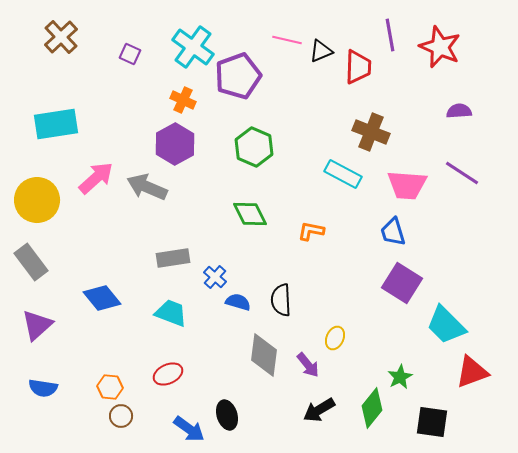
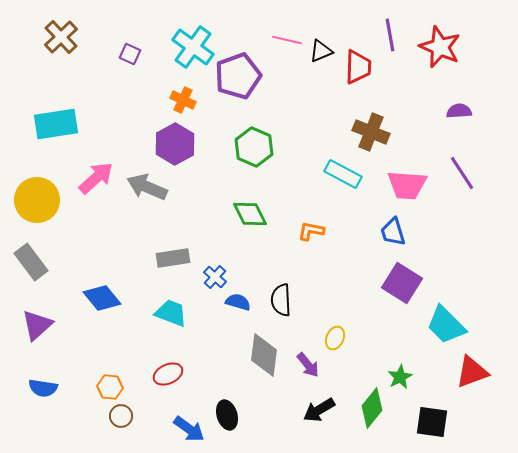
purple line at (462, 173): rotated 24 degrees clockwise
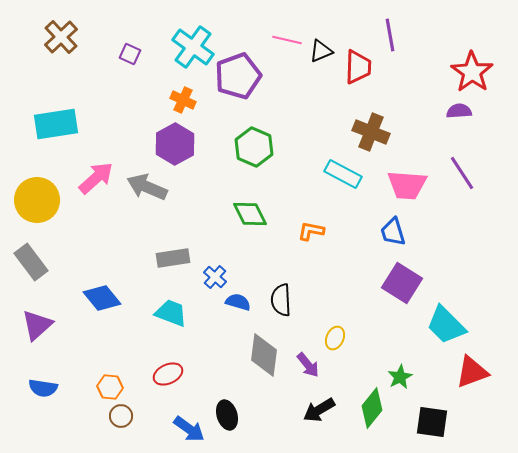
red star at (440, 47): moved 32 px right, 25 px down; rotated 12 degrees clockwise
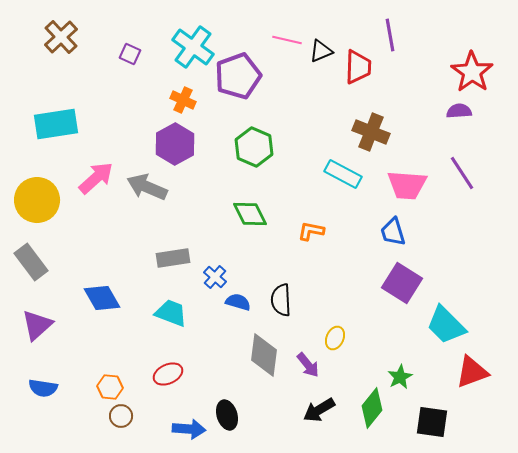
blue diamond at (102, 298): rotated 9 degrees clockwise
blue arrow at (189, 429): rotated 32 degrees counterclockwise
